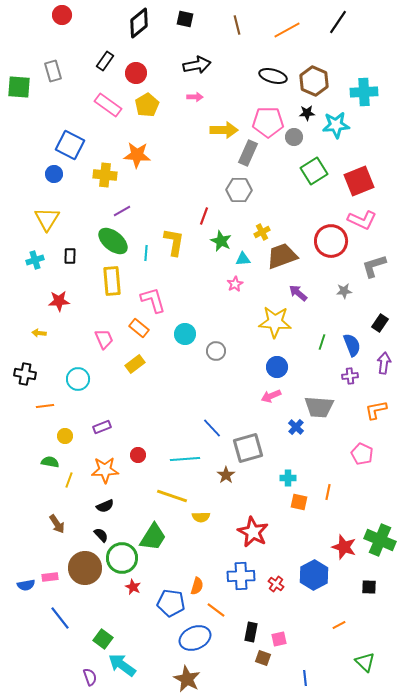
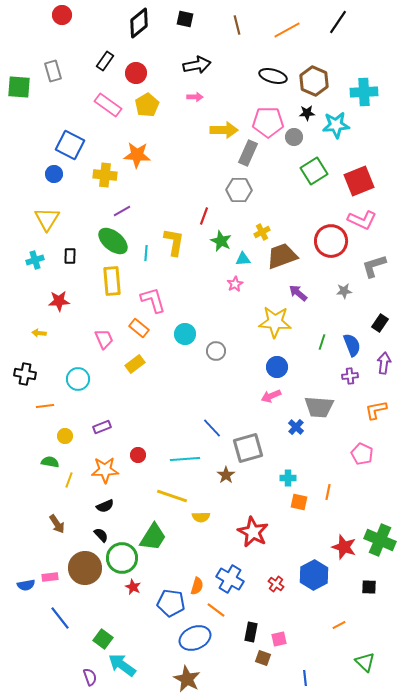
blue cross at (241, 576): moved 11 px left, 3 px down; rotated 32 degrees clockwise
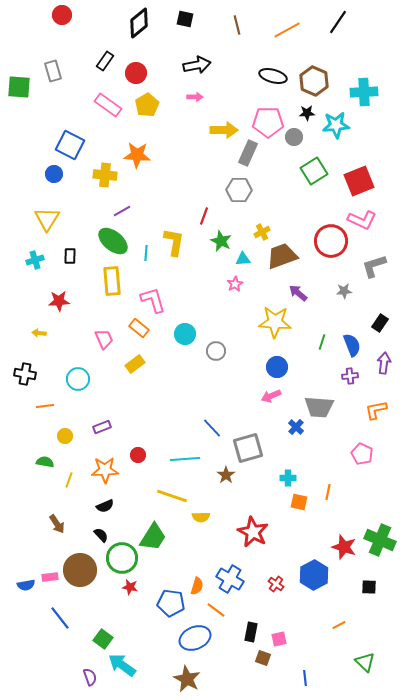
green semicircle at (50, 462): moved 5 px left
brown circle at (85, 568): moved 5 px left, 2 px down
red star at (133, 587): moved 3 px left; rotated 14 degrees counterclockwise
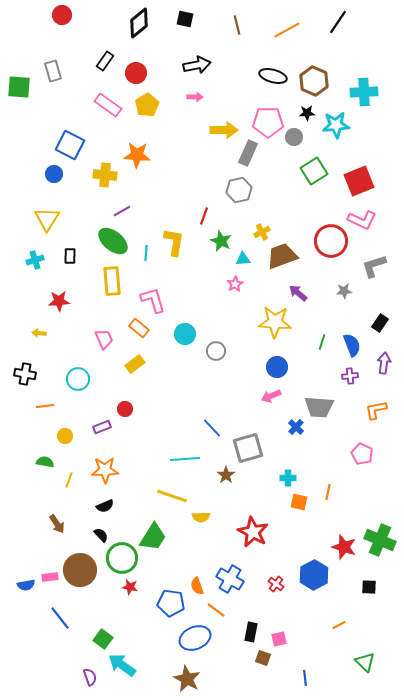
gray hexagon at (239, 190): rotated 15 degrees counterclockwise
red circle at (138, 455): moved 13 px left, 46 px up
orange semicircle at (197, 586): rotated 144 degrees clockwise
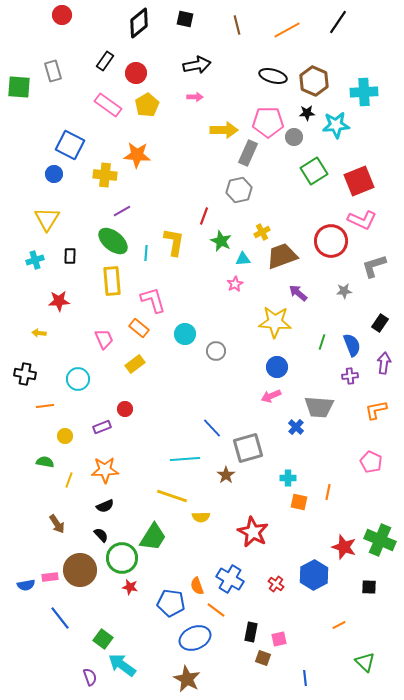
pink pentagon at (362, 454): moved 9 px right, 8 px down
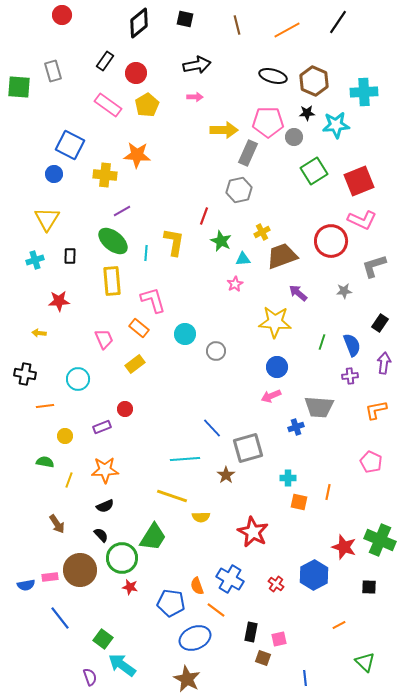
blue cross at (296, 427): rotated 28 degrees clockwise
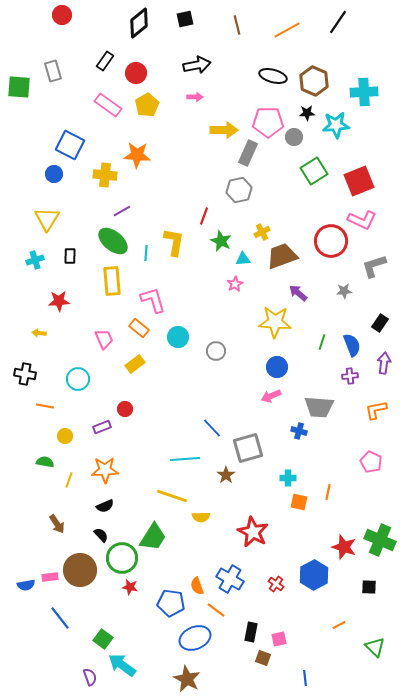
black square at (185, 19): rotated 24 degrees counterclockwise
cyan circle at (185, 334): moved 7 px left, 3 px down
orange line at (45, 406): rotated 18 degrees clockwise
blue cross at (296, 427): moved 3 px right, 4 px down; rotated 35 degrees clockwise
green triangle at (365, 662): moved 10 px right, 15 px up
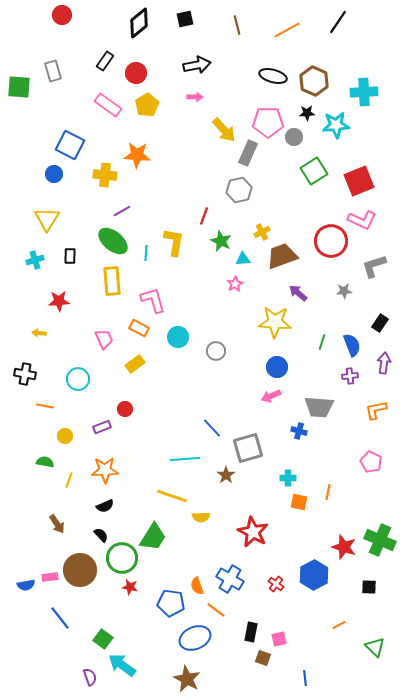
yellow arrow at (224, 130): rotated 48 degrees clockwise
orange rectangle at (139, 328): rotated 12 degrees counterclockwise
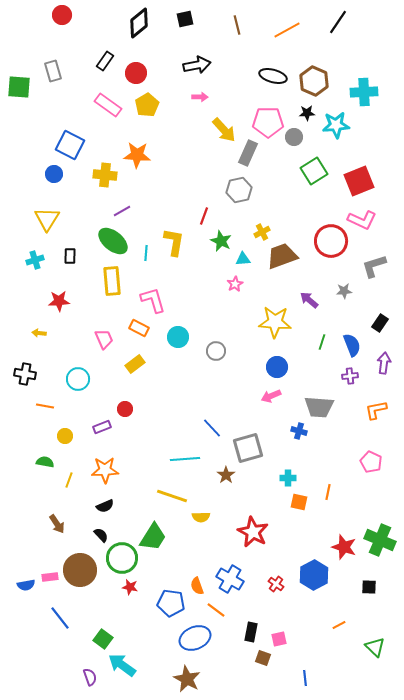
pink arrow at (195, 97): moved 5 px right
purple arrow at (298, 293): moved 11 px right, 7 px down
